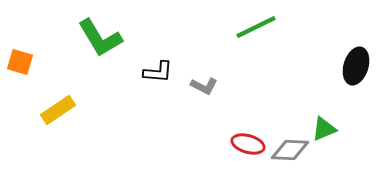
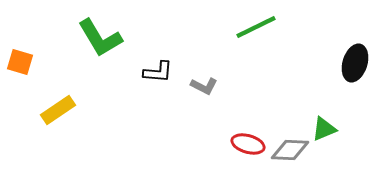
black ellipse: moved 1 px left, 3 px up
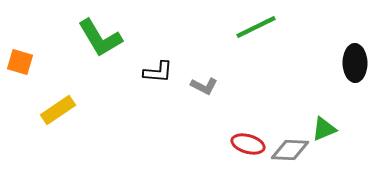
black ellipse: rotated 18 degrees counterclockwise
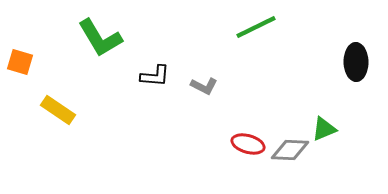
black ellipse: moved 1 px right, 1 px up
black L-shape: moved 3 px left, 4 px down
yellow rectangle: rotated 68 degrees clockwise
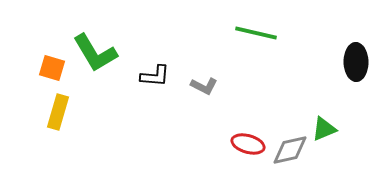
green line: moved 6 px down; rotated 39 degrees clockwise
green L-shape: moved 5 px left, 15 px down
orange square: moved 32 px right, 6 px down
yellow rectangle: moved 2 px down; rotated 72 degrees clockwise
gray diamond: rotated 15 degrees counterclockwise
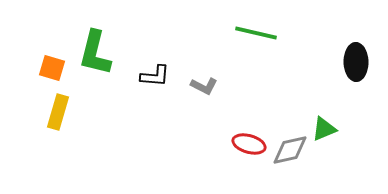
green L-shape: rotated 45 degrees clockwise
red ellipse: moved 1 px right
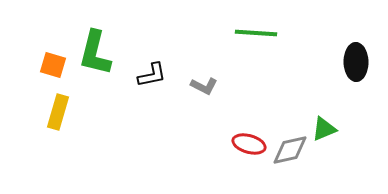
green line: rotated 9 degrees counterclockwise
orange square: moved 1 px right, 3 px up
black L-shape: moved 3 px left, 1 px up; rotated 16 degrees counterclockwise
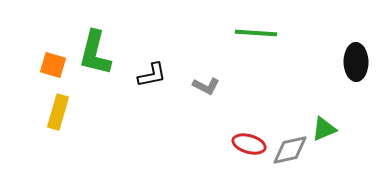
gray L-shape: moved 2 px right
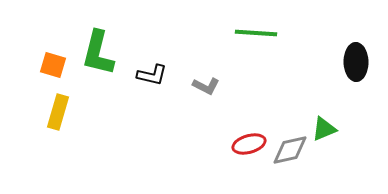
green L-shape: moved 3 px right
black L-shape: rotated 24 degrees clockwise
red ellipse: rotated 32 degrees counterclockwise
